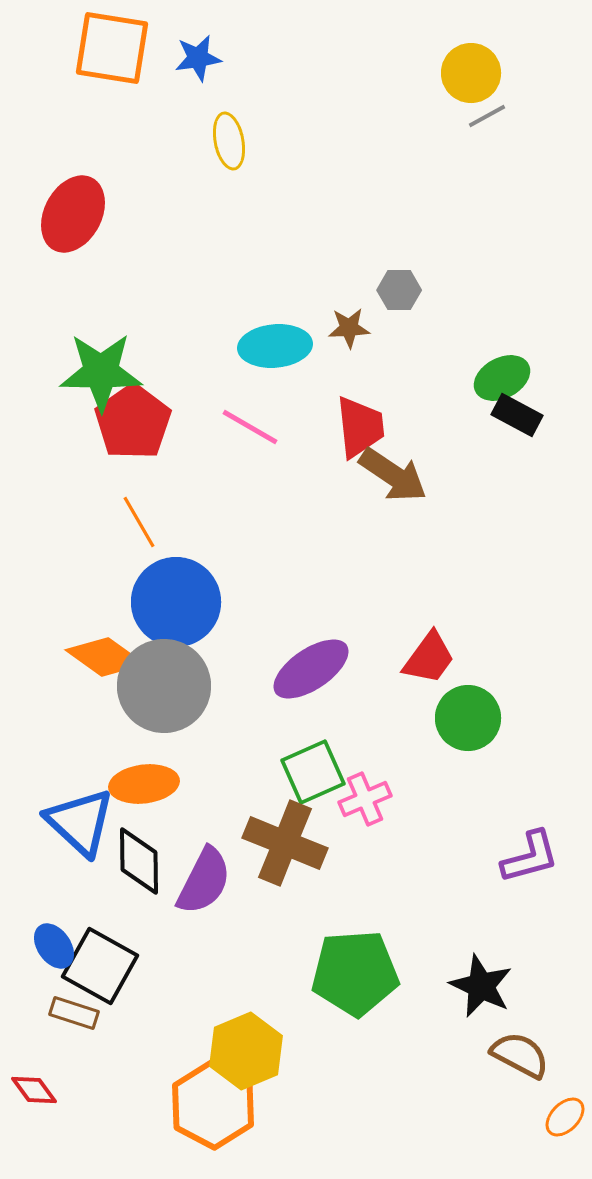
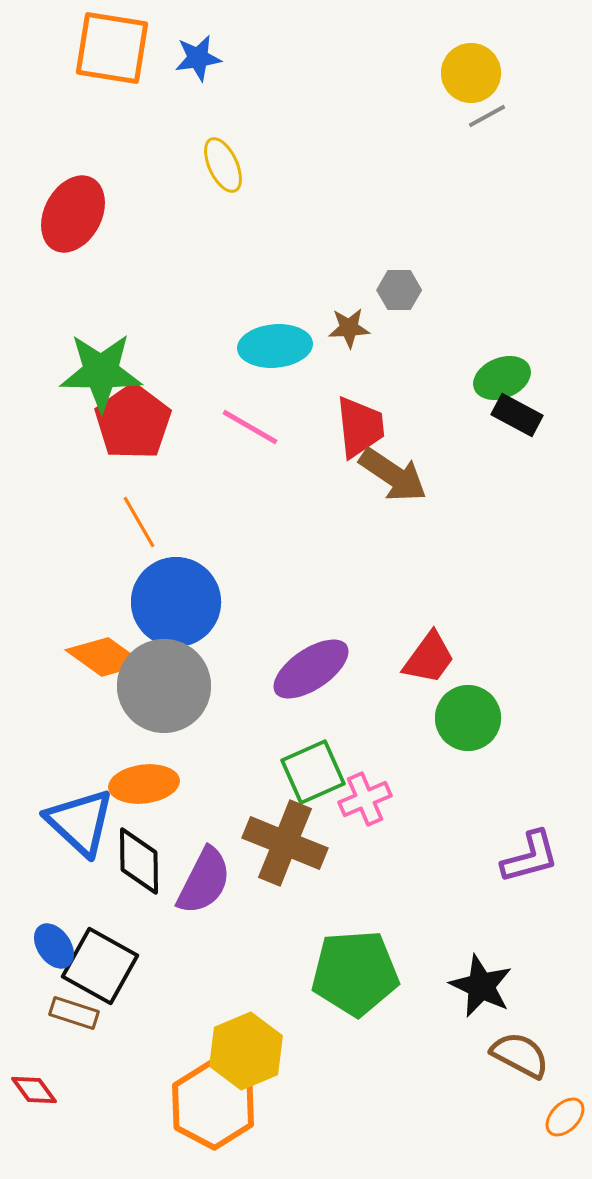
yellow ellipse at (229, 141): moved 6 px left, 24 px down; rotated 14 degrees counterclockwise
green ellipse at (502, 378): rotated 6 degrees clockwise
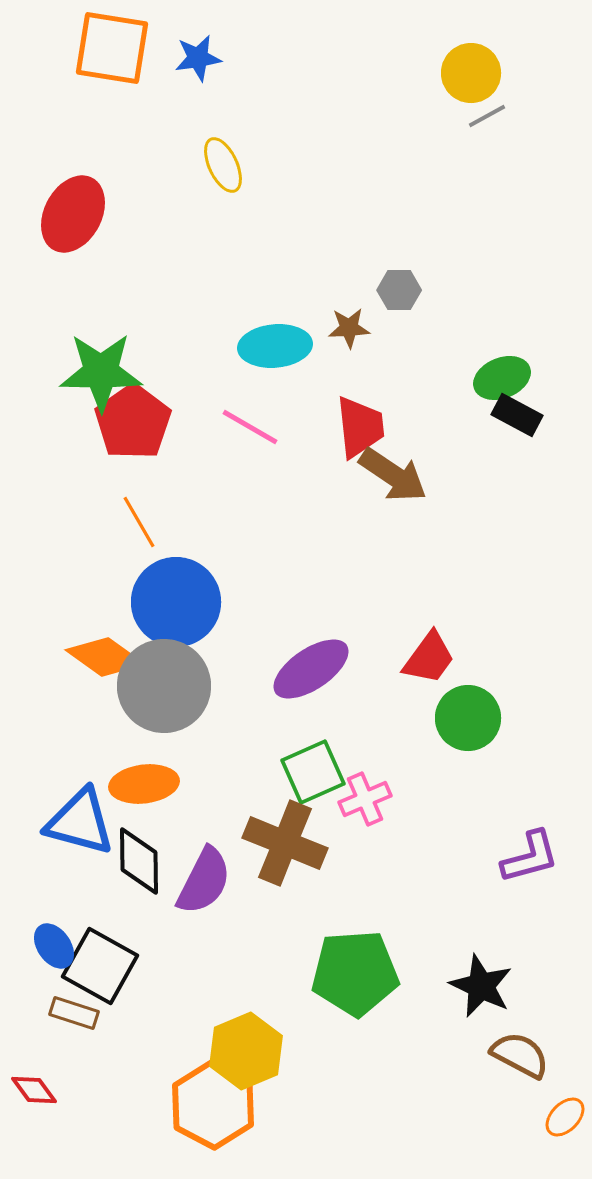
blue triangle at (80, 822): rotated 28 degrees counterclockwise
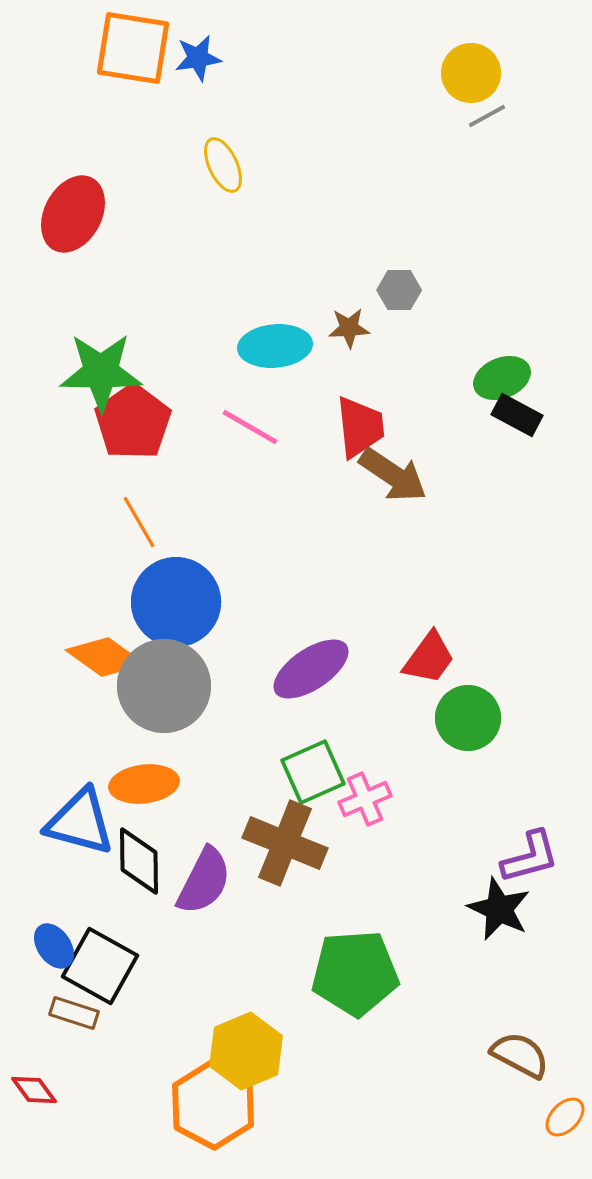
orange square at (112, 48): moved 21 px right
black star at (481, 986): moved 18 px right, 77 px up
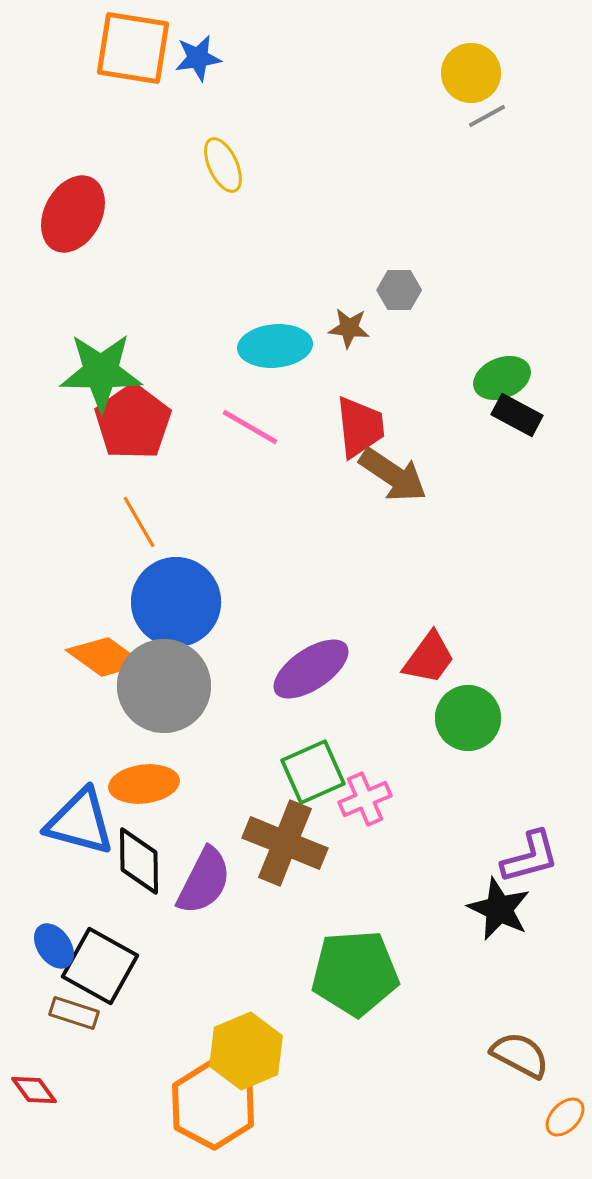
brown star at (349, 328): rotated 9 degrees clockwise
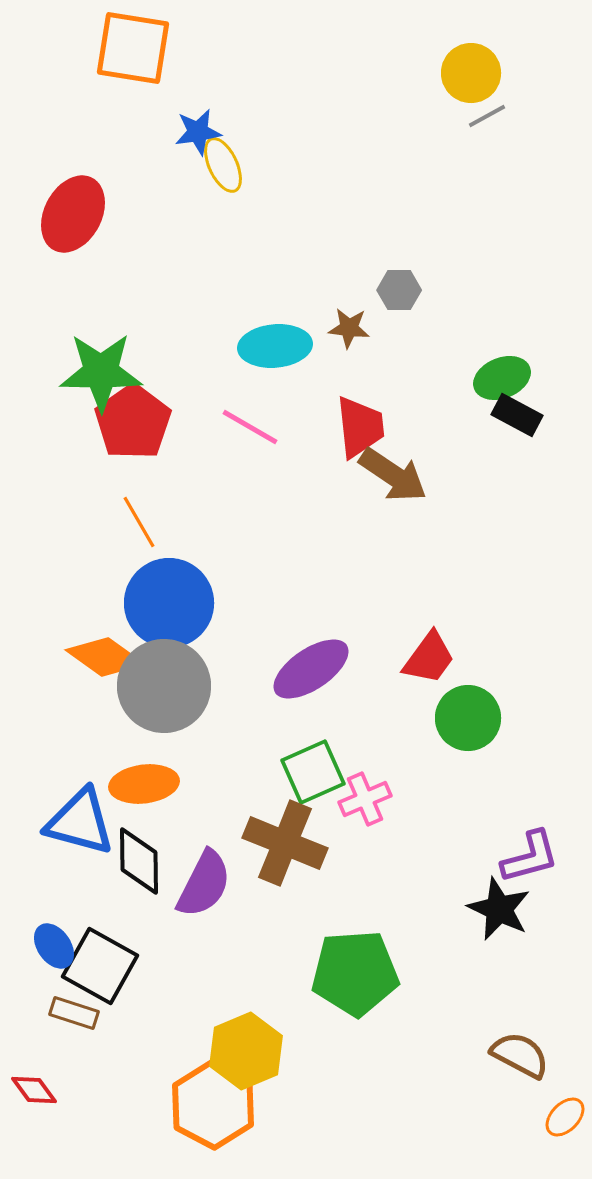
blue star at (198, 58): moved 74 px down
blue circle at (176, 602): moved 7 px left, 1 px down
purple semicircle at (204, 881): moved 3 px down
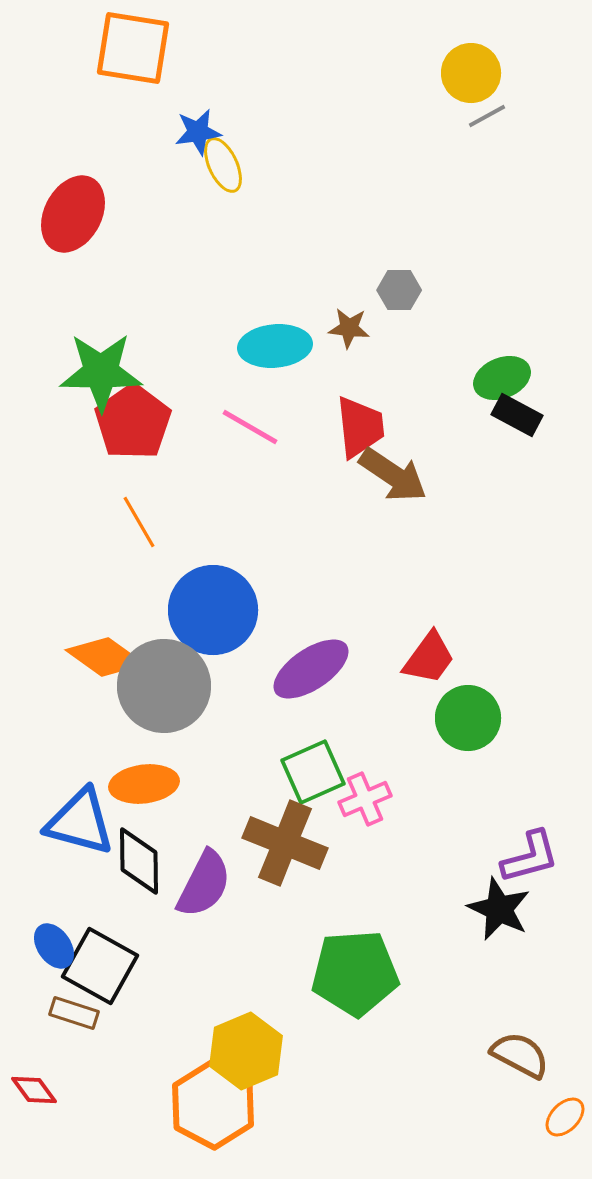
blue circle at (169, 603): moved 44 px right, 7 px down
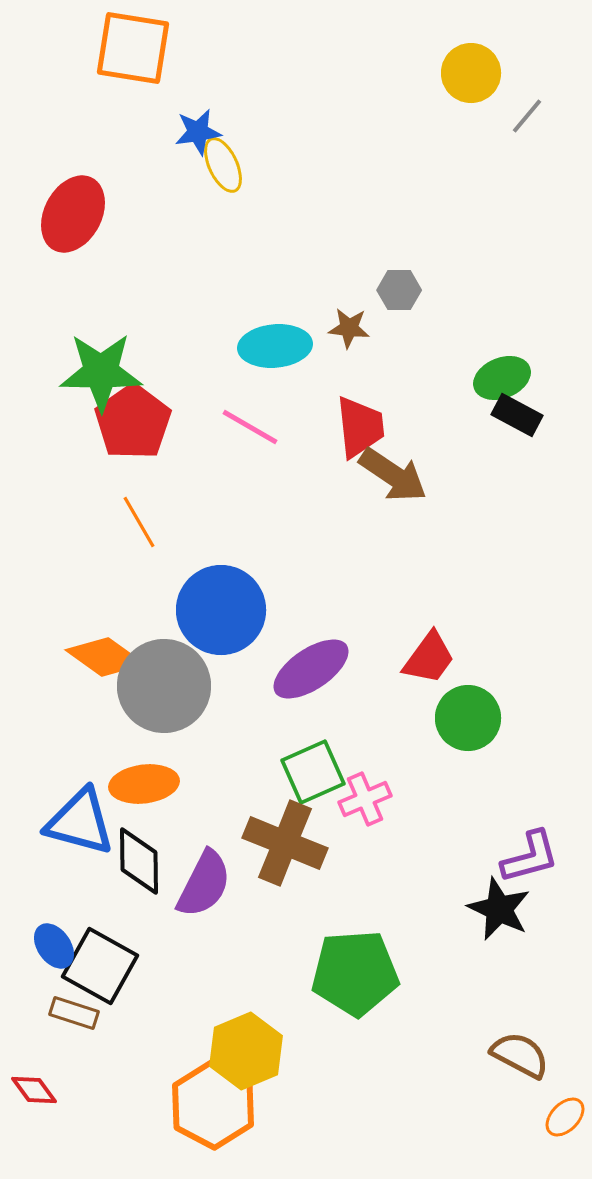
gray line at (487, 116): moved 40 px right; rotated 21 degrees counterclockwise
blue circle at (213, 610): moved 8 px right
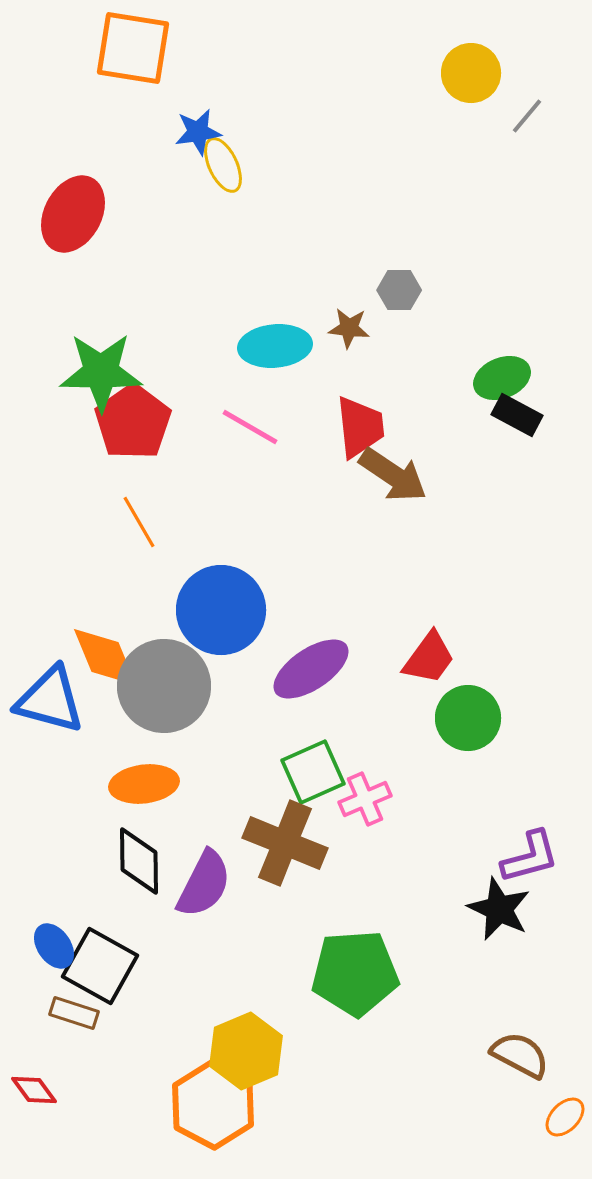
orange diamond at (105, 657): rotated 32 degrees clockwise
blue triangle at (80, 822): moved 30 px left, 122 px up
